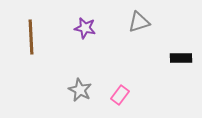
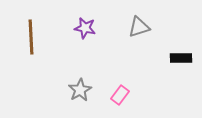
gray triangle: moved 5 px down
gray star: rotated 15 degrees clockwise
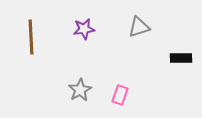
purple star: moved 1 px left, 1 px down; rotated 20 degrees counterclockwise
pink rectangle: rotated 18 degrees counterclockwise
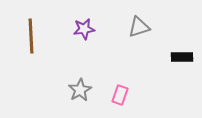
brown line: moved 1 px up
black rectangle: moved 1 px right, 1 px up
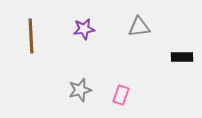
gray triangle: rotated 10 degrees clockwise
gray star: rotated 15 degrees clockwise
pink rectangle: moved 1 px right
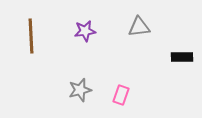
purple star: moved 1 px right, 2 px down
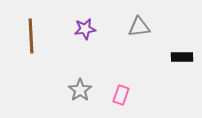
purple star: moved 2 px up
gray star: rotated 20 degrees counterclockwise
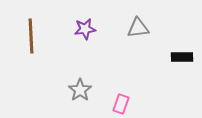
gray triangle: moved 1 px left, 1 px down
pink rectangle: moved 9 px down
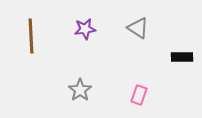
gray triangle: rotated 40 degrees clockwise
pink rectangle: moved 18 px right, 9 px up
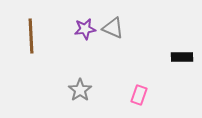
gray triangle: moved 25 px left; rotated 10 degrees counterclockwise
